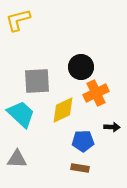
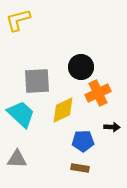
orange cross: moved 2 px right
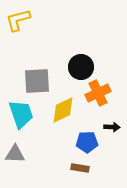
cyan trapezoid: rotated 28 degrees clockwise
blue pentagon: moved 4 px right, 1 px down
gray triangle: moved 2 px left, 5 px up
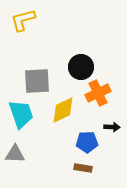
yellow L-shape: moved 5 px right
brown rectangle: moved 3 px right
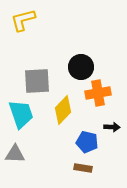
orange cross: rotated 15 degrees clockwise
yellow diamond: rotated 20 degrees counterclockwise
blue pentagon: rotated 15 degrees clockwise
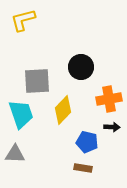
orange cross: moved 11 px right, 6 px down
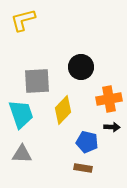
gray triangle: moved 7 px right
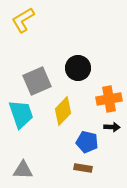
yellow L-shape: rotated 16 degrees counterclockwise
black circle: moved 3 px left, 1 px down
gray square: rotated 20 degrees counterclockwise
yellow diamond: moved 1 px down
gray triangle: moved 1 px right, 16 px down
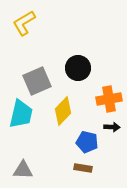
yellow L-shape: moved 1 px right, 3 px down
cyan trapezoid: rotated 32 degrees clockwise
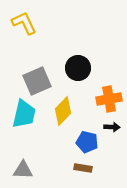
yellow L-shape: rotated 96 degrees clockwise
cyan trapezoid: moved 3 px right
